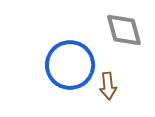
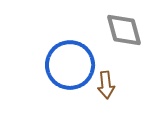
brown arrow: moved 2 px left, 1 px up
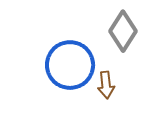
gray diamond: moved 1 px left, 1 px down; rotated 48 degrees clockwise
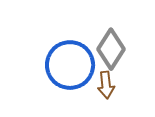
gray diamond: moved 12 px left, 18 px down
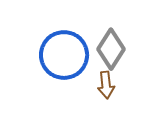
blue circle: moved 6 px left, 10 px up
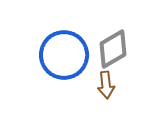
gray diamond: moved 2 px right; rotated 27 degrees clockwise
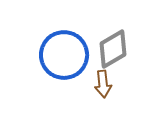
brown arrow: moved 3 px left, 1 px up
